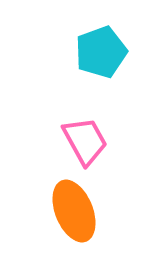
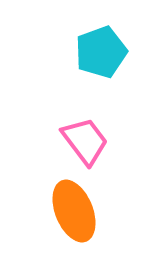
pink trapezoid: rotated 8 degrees counterclockwise
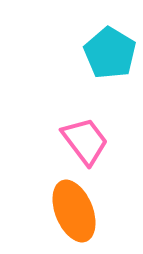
cyan pentagon: moved 9 px right, 1 px down; rotated 21 degrees counterclockwise
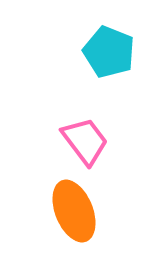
cyan pentagon: moved 1 px left, 1 px up; rotated 9 degrees counterclockwise
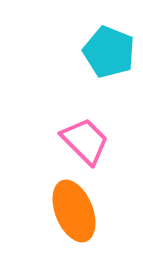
pink trapezoid: rotated 8 degrees counterclockwise
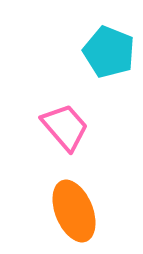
pink trapezoid: moved 20 px left, 14 px up; rotated 4 degrees clockwise
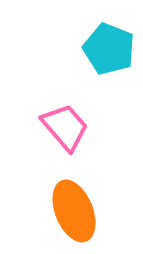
cyan pentagon: moved 3 px up
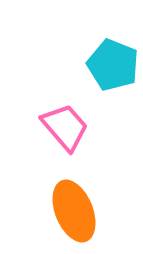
cyan pentagon: moved 4 px right, 16 px down
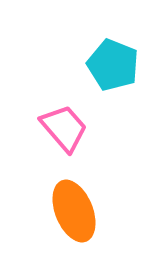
pink trapezoid: moved 1 px left, 1 px down
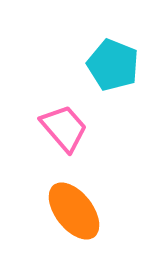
orange ellipse: rotated 16 degrees counterclockwise
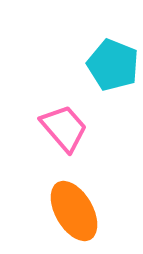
orange ellipse: rotated 8 degrees clockwise
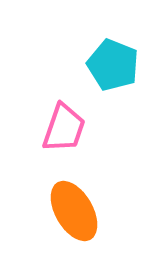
pink trapezoid: rotated 60 degrees clockwise
